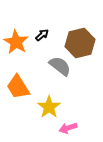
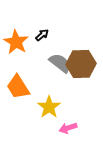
brown hexagon: moved 1 px right, 21 px down; rotated 12 degrees clockwise
gray semicircle: moved 3 px up
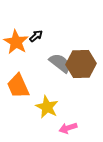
black arrow: moved 6 px left, 1 px down
orange trapezoid: moved 1 px up; rotated 8 degrees clockwise
yellow star: moved 2 px left; rotated 10 degrees counterclockwise
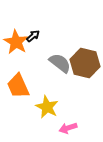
black arrow: moved 3 px left
brown hexagon: moved 4 px right, 1 px up; rotated 16 degrees clockwise
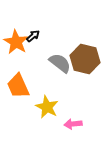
brown hexagon: moved 4 px up
pink arrow: moved 5 px right, 4 px up; rotated 12 degrees clockwise
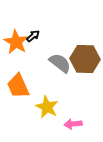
brown hexagon: rotated 12 degrees counterclockwise
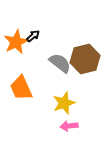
orange star: rotated 15 degrees clockwise
brown hexagon: rotated 16 degrees counterclockwise
orange trapezoid: moved 3 px right, 2 px down
yellow star: moved 17 px right, 4 px up; rotated 25 degrees clockwise
pink arrow: moved 4 px left, 2 px down
